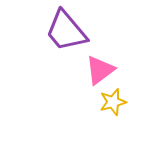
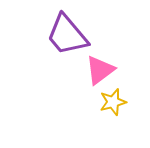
purple trapezoid: moved 1 px right, 4 px down
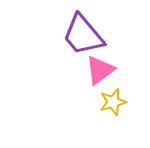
purple trapezoid: moved 16 px right
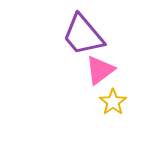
yellow star: rotated 20 degrees counterclockwise
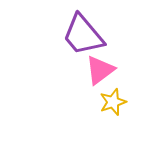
yellow star: rotated 16 degrees clockwise
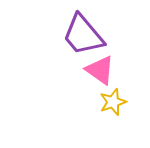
pink triangle: rotated 48 degrees counterclockwise
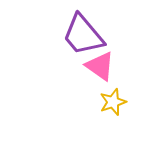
pink triangle: moved 4 px up
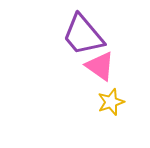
yellow star: moved 2 px left
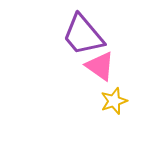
yellow star: moved 3 px right, 1 px up
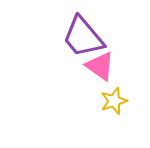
purple trapezoid: moved 2 px down
